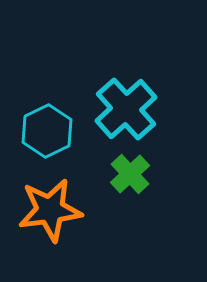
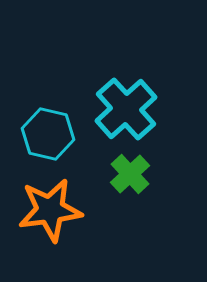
cyan hexagon: moved 1 px right, 3 px down; rotated 21 degrees counterclockwise
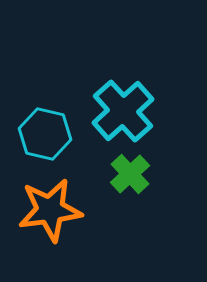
cyan cross: moved 3 px left, 2 px down
cyan hexagon: moved 3 px left
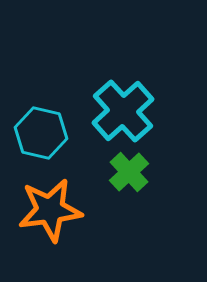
cyan hexagon: moved 4 px left, 1 px up
green cross: moved 1 px left, 2 px up
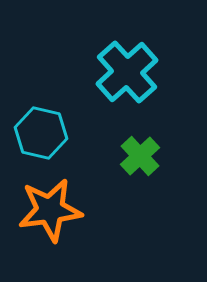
cyan cross: moved 4 px right, 39 px up
green cross: moved 11 px right, 16 px up
